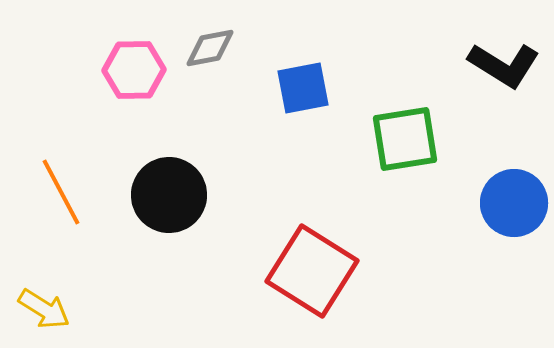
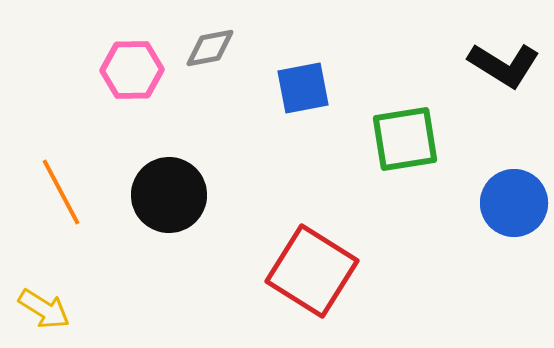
pink hexagon: moved 2 px left
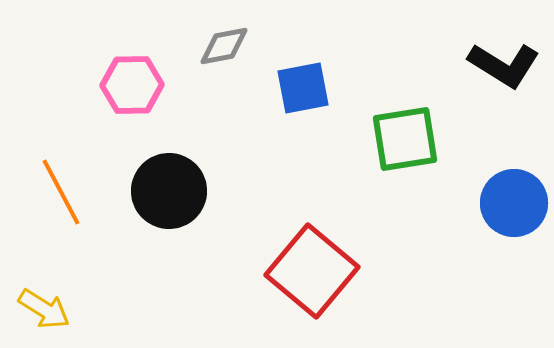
gray diamond: moved 14 px right, 2 px up
pink hexagon: moved 15 px down
black circle: moved 4 px up
red square: rotated 8 degrees clockwise
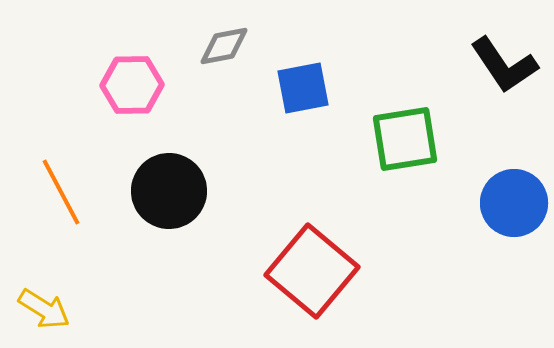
black L-shape: rotated 24 degrees clockwise
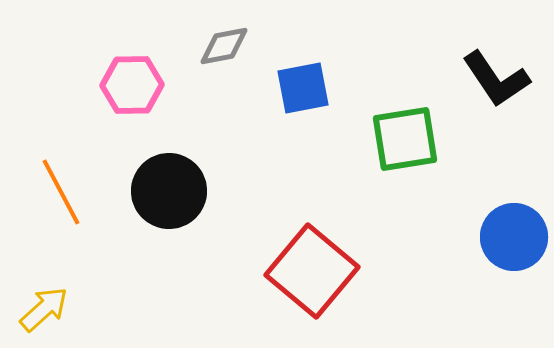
black L-shape: moved 8 px left, 14 px down
blue circle: moved 34 px down
yellow arrow: rotated 74 degrees counterclockwise
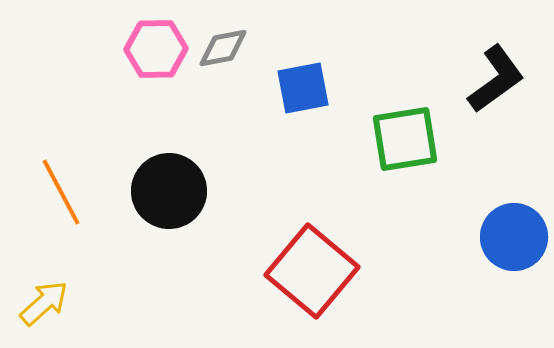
gray diamond: moved 1 px left, 2 px down
black L-shape: rotated 92 degrees counterclockwise
pink hexagon: moved 24 px right, 36 px up
yellow arrow: moved 6 px up
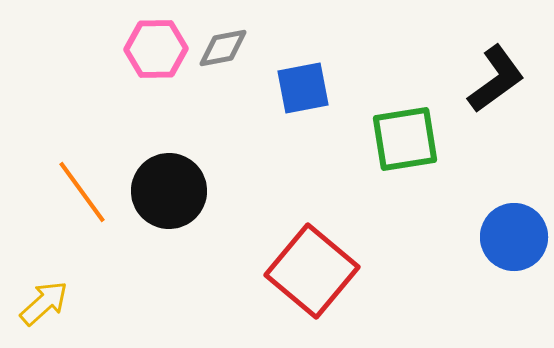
orange line: moved 21 px right; rotated 8 degrees counterclockwise
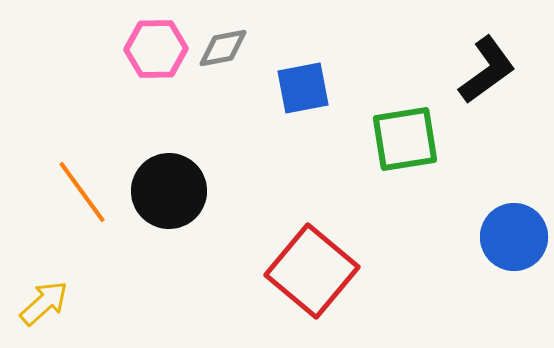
black L-shape: moved 9 px left, 9 px up
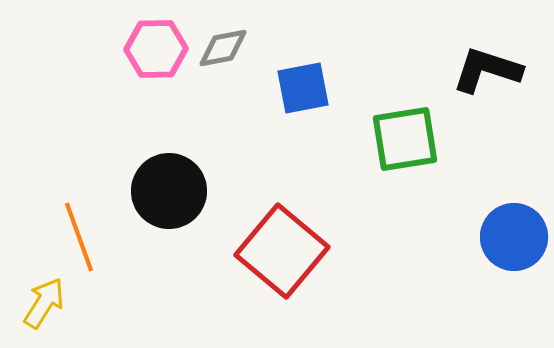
black L-shape: rotated 126 degrees counterclockwise
orange line: moved 3 px left, 45 px down; rotated 16 degrees clockwise
red square: moved 30 px left, 20 px up
yellow arrow: rotated 16 degrees counterclockwise
